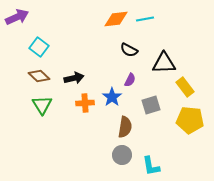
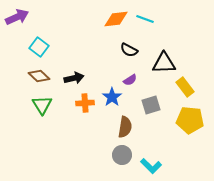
cyan line: rotated 30 degrees clockwise
purple semicircle: rotated 32 degrees clockwise
cyan L-shape: rotated 35 degrees counterclockwise
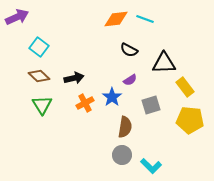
orange cross: rotated 24 degrees counterclockwise
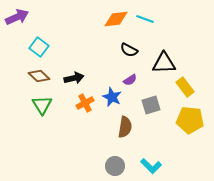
blue star: rotated 12 degrees counterclockwise
gray circle: moved 7 px left, 11 px down
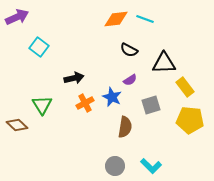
brown diamond: moved 22 px left, 49 px down
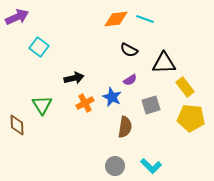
yellow pentagon: moved 1 px right, 2 px up
brown diamond: rotated 45 degrees clockwise
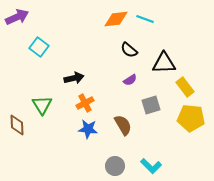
black semicircle: rotated 12 degrees clockwise
blue star: moved 24 px left, 32 px down; rotated 18 degrees counterclockwise
brown semicircle: moved 2 px left, 2 px up; rotated 40 degrees counterclockwise
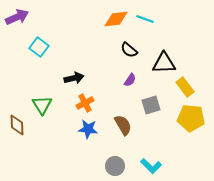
purple semicircle: rotated 24 degrees counterclockwise
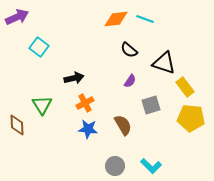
black triangle: rotated 20 degrees clockwise
purple semicircle: moved 1 px down
